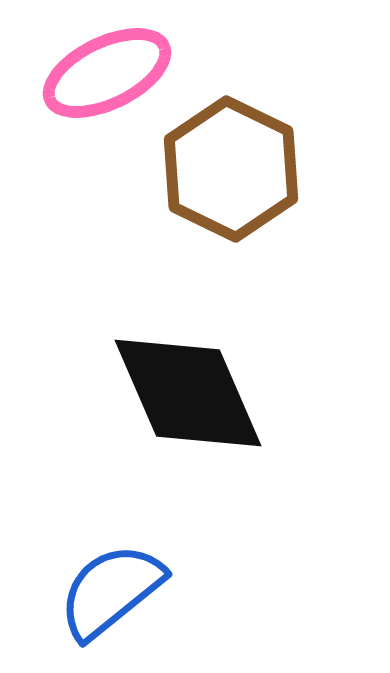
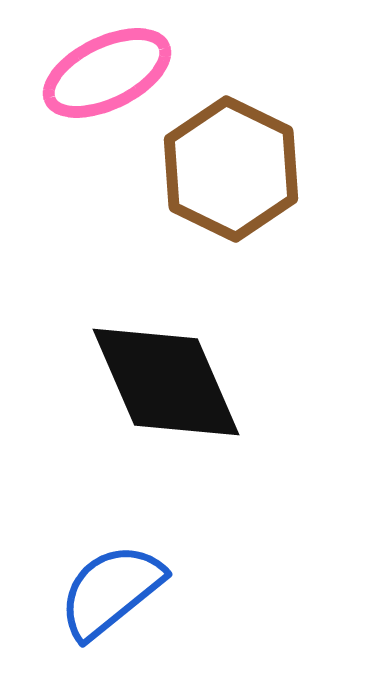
black diamond: moved 22 px left, 11 px up
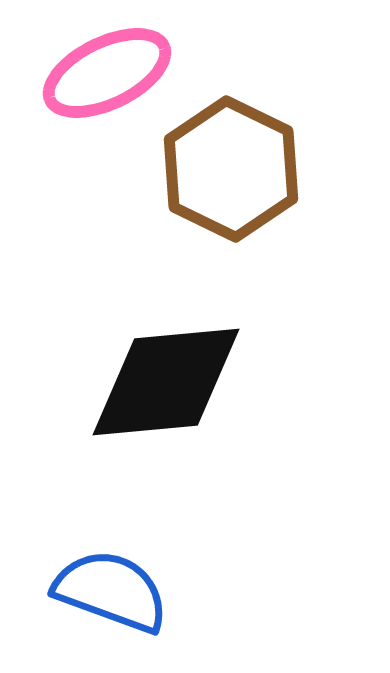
black diamond: rotated 72 degrees counterclockwise
blue semicircle: rotated 59 degrees clockwise
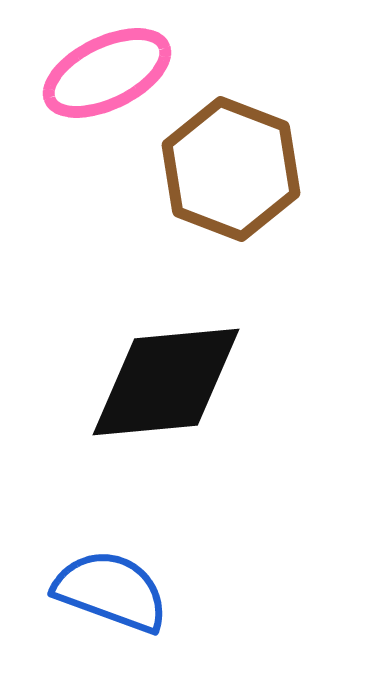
brown hexagon: rotated 5 degrees counterclockwise
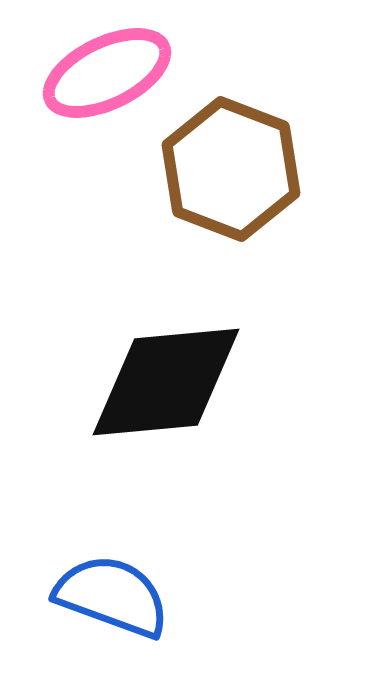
blue semicircle: moved 1 px right, 5 px down
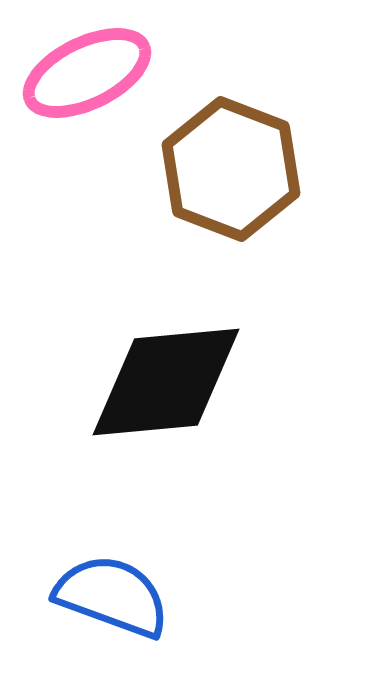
pink ellipse: moved 20 px left
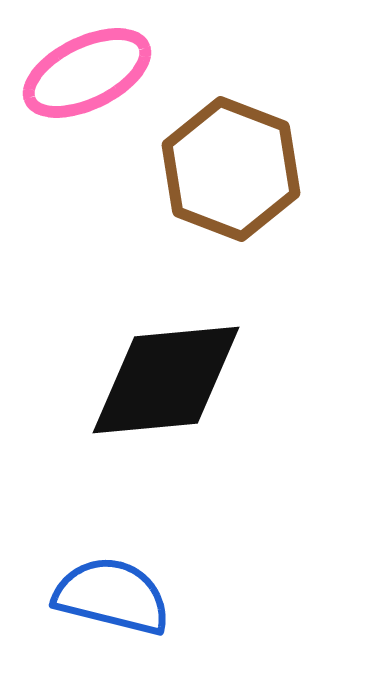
black diamond: moved 2 px up
blue semicircle: rotated 6 degrees counterclockwise
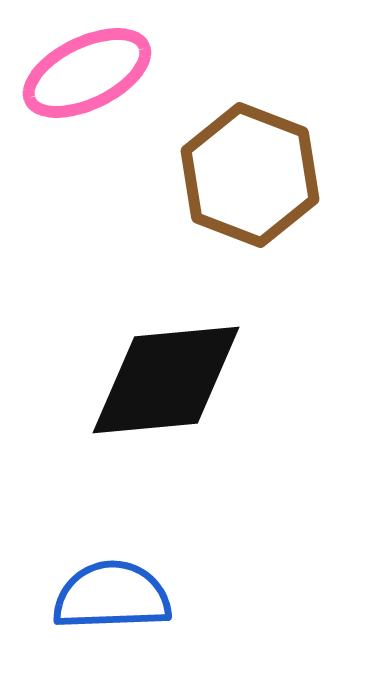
brown hexagon: moved 19 px right, 6 px down
blue semicircle: rotated 16 degrees counterclockwise
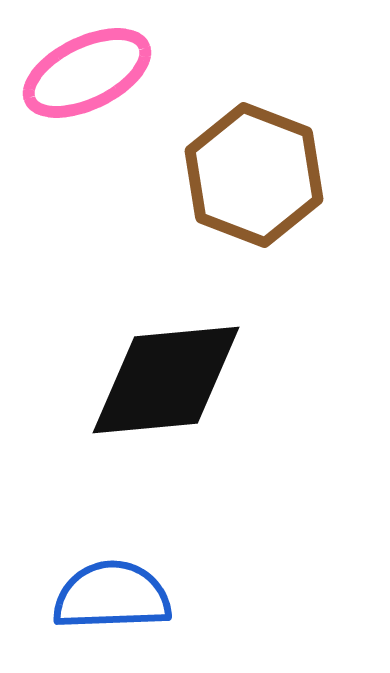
brown hexagon: moved 4 px right
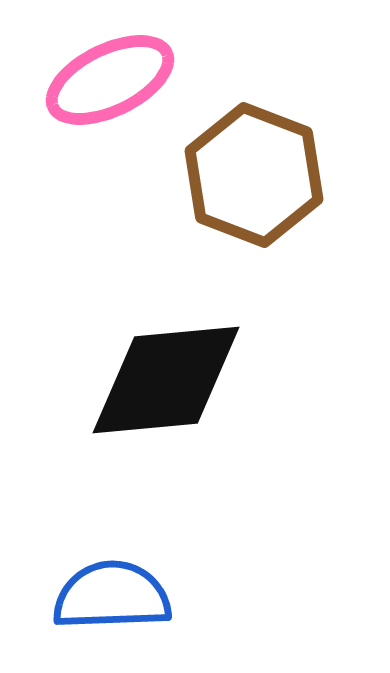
pink ellipse: moved 23 px right, 7 px down
